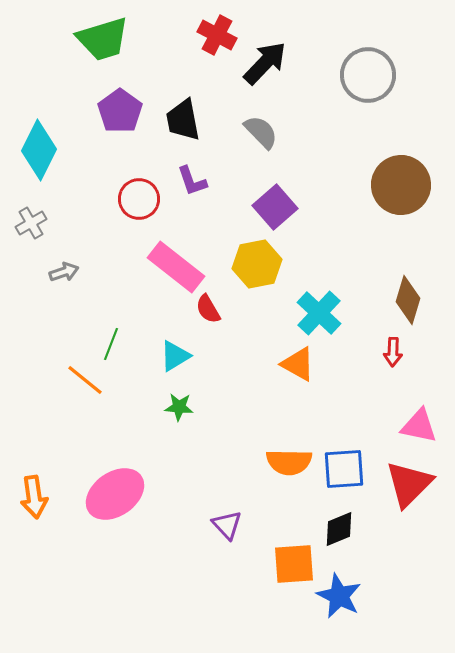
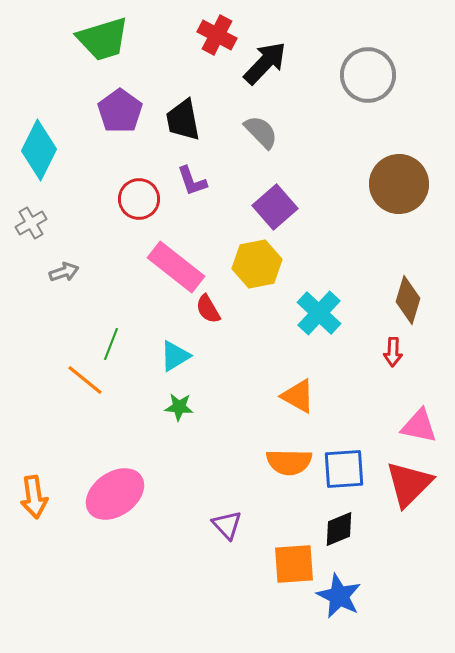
brown circle: moved 2 px left, 1 px up
orange triangle: moved 32 px down
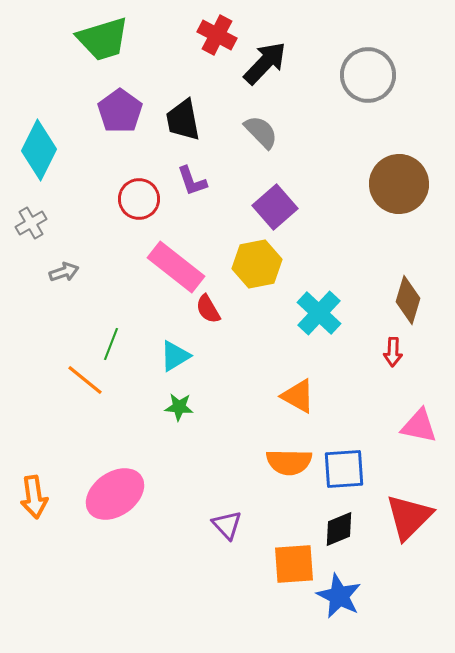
red triangle: moved 33 px down
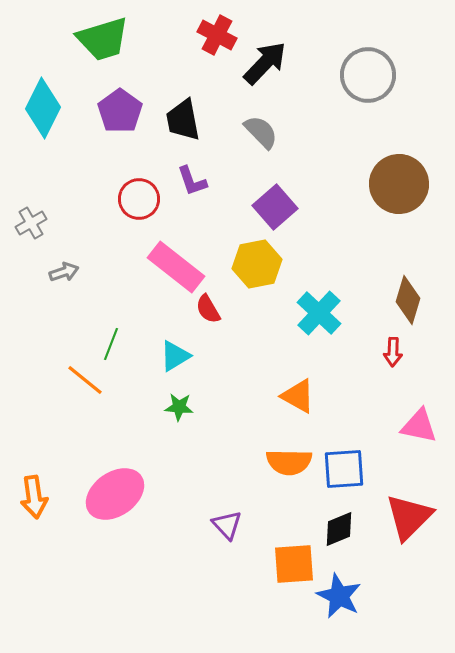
cyan diamond: moved 4 px right, 42 px up
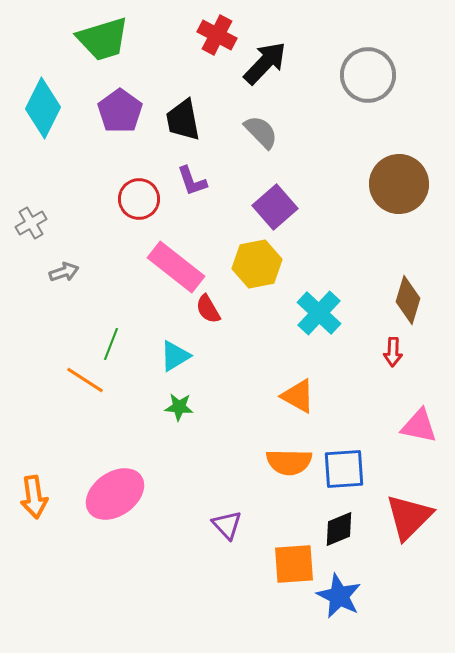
orange line: rotated 6 degrees counterclockwise
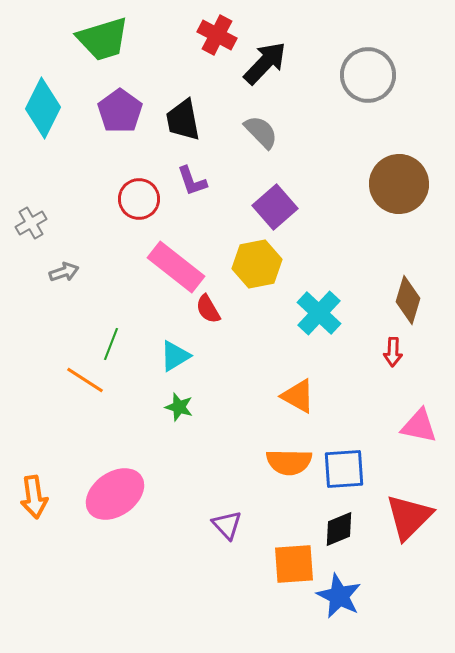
green star: rotated 12 degrees clockwise
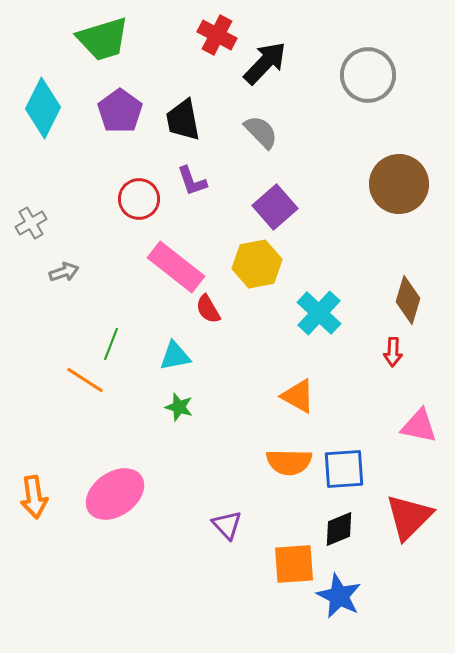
cyan triangle: rotated 20 degrees clockwise
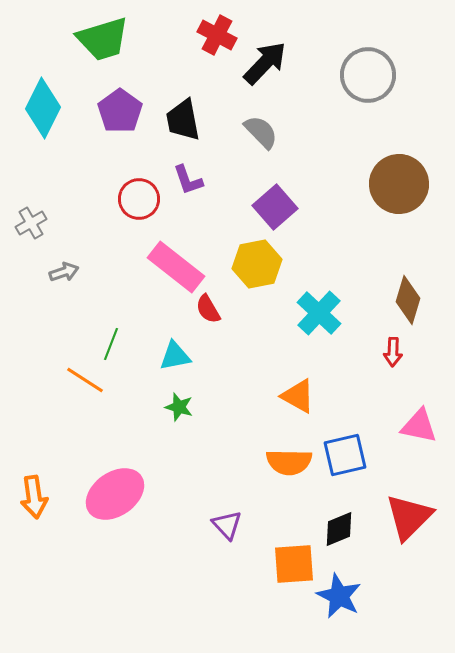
purple L-shape: moved 4 px left, 1 px up
blue square: moved 1 px right, 14 px up; rotated 9 degrees counterclockwise
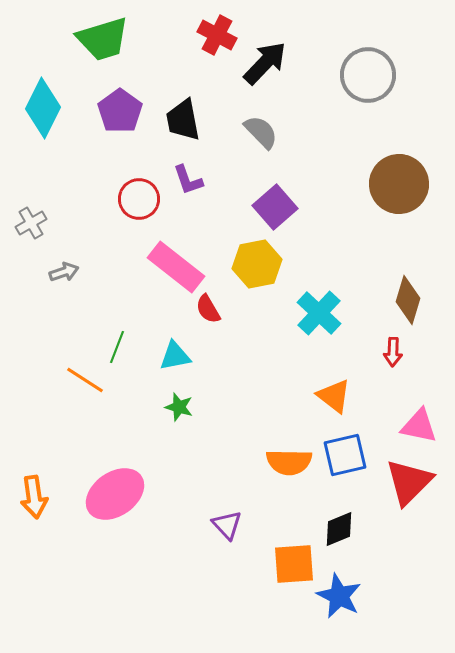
green line: moved 6 px right, 3 px down
orange triangle: moved 36 px right; rotated 9 degrees clockwise
red triangle: moved 35 px up
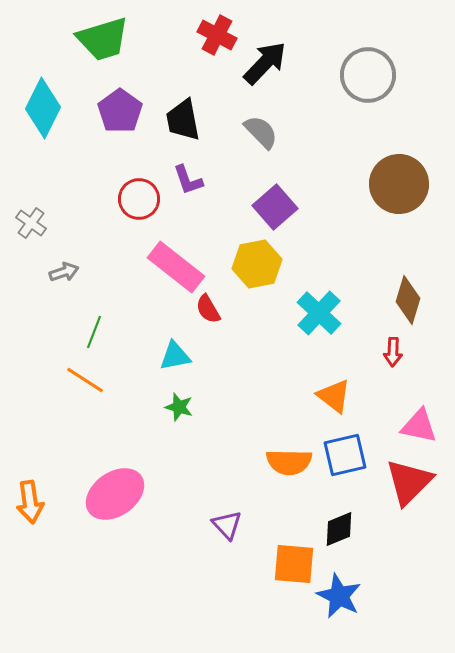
gray cross: rotated 24 degrees counterclockwise
green line: moved 23 px left, 15 px up
orange arrow: moved 4 px left, 5 px down
orange square: rotated 9 degrees clockwise
